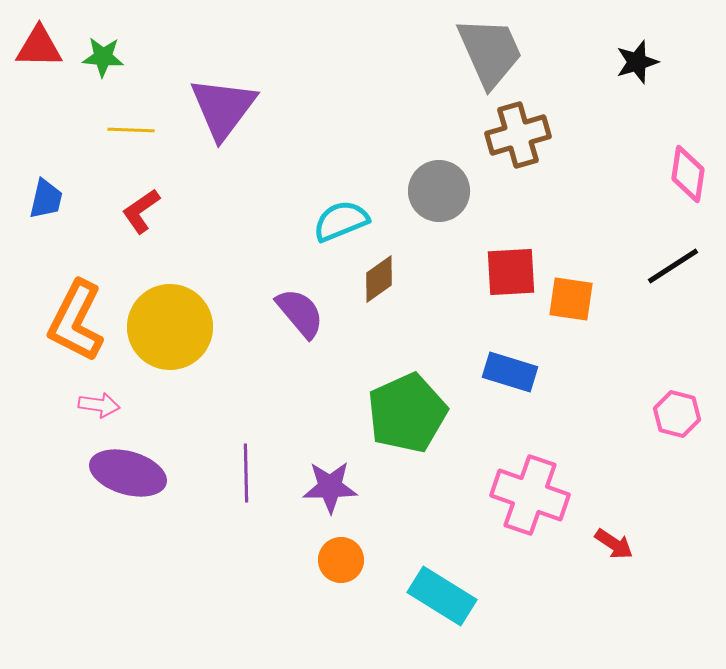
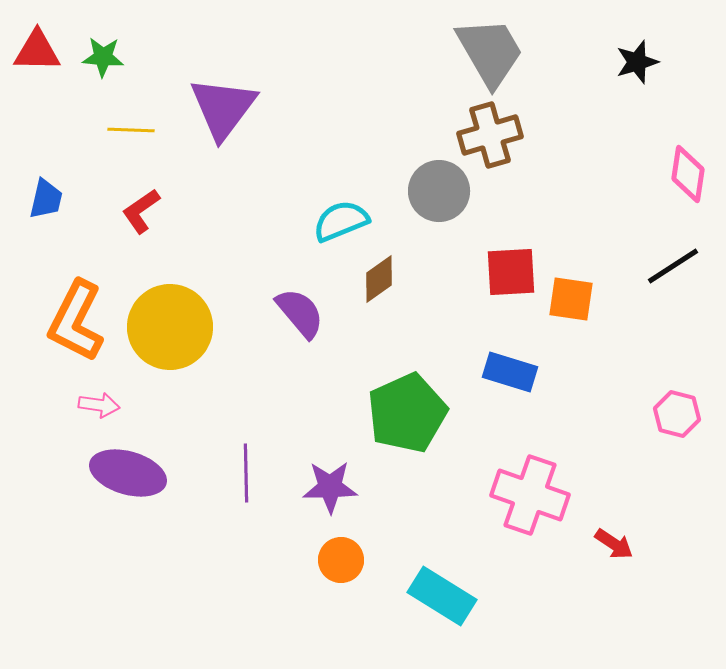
red triangle: moved 2 px left, 4 px down
gray trapezoid: rotated 6 degrees counterclockwise
brown cross: moved 28 px left
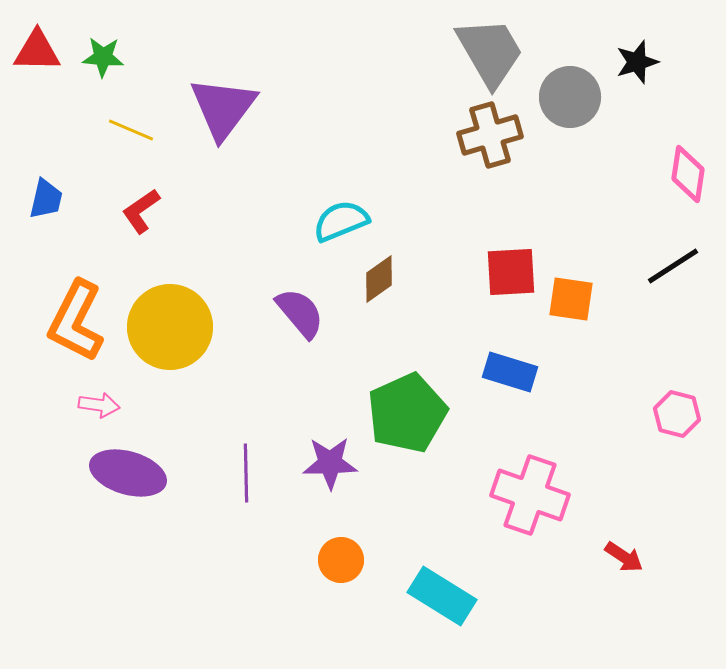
yellow line: rotated 21 degrees clockwise
gray circle: moved 131 px right, 94 px up
purple star: moved 24 px up
red arrow: moved 10 px right, 13 px down
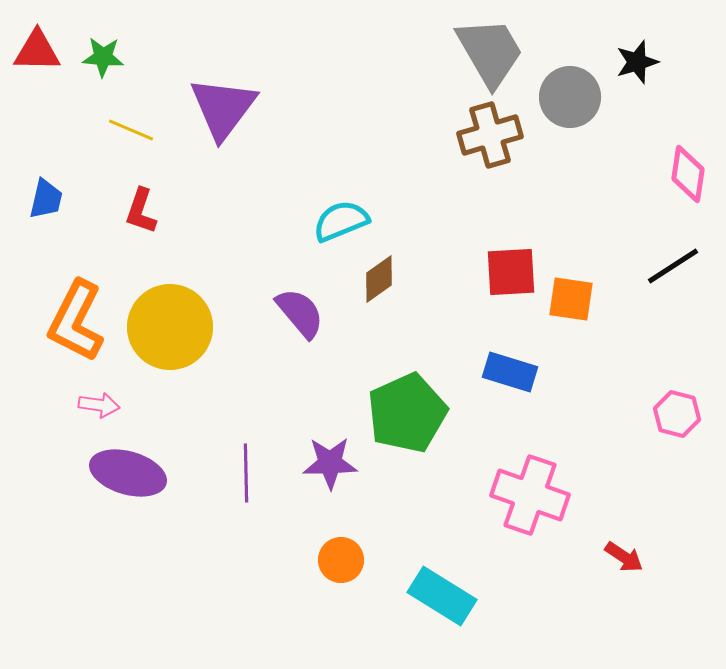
red L-shape: rotated 36 degrees counterclockwise
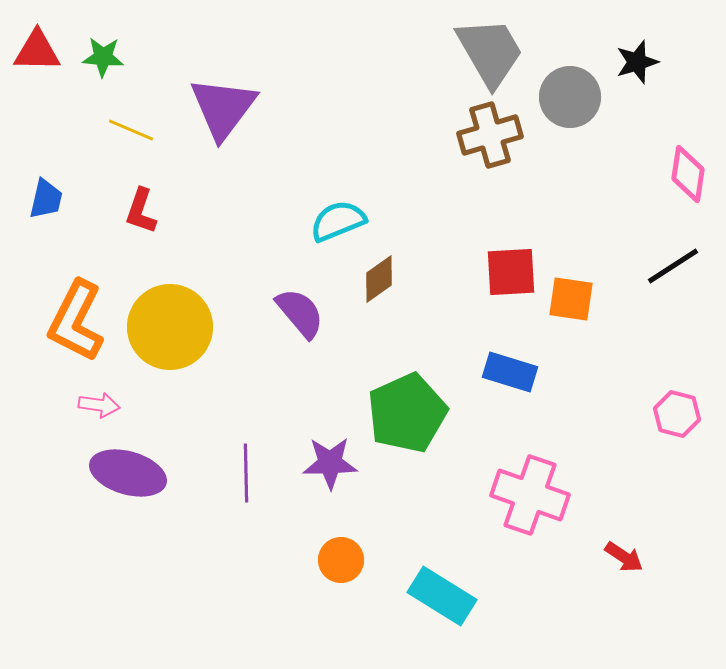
cyan semicircle: moved 3 px left
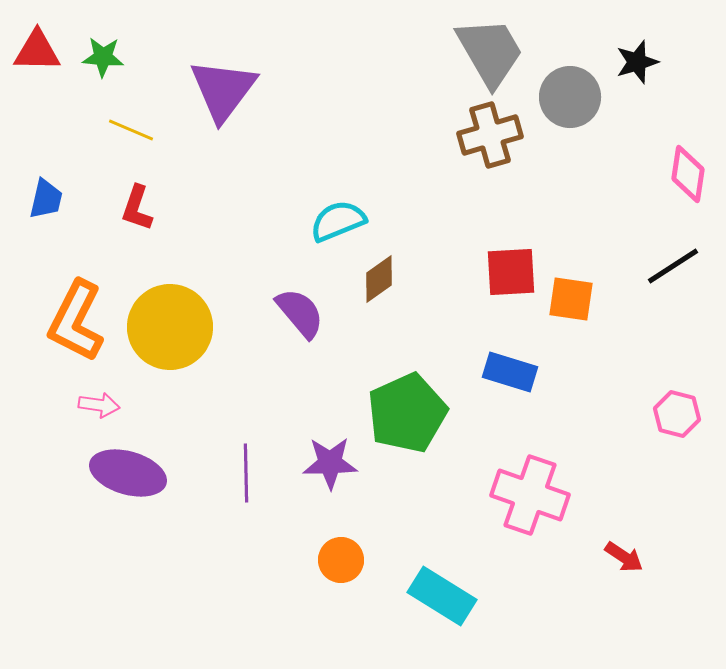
purple triangle: moved 18 px up
red L-shape: moved 4 px left, 3 px up
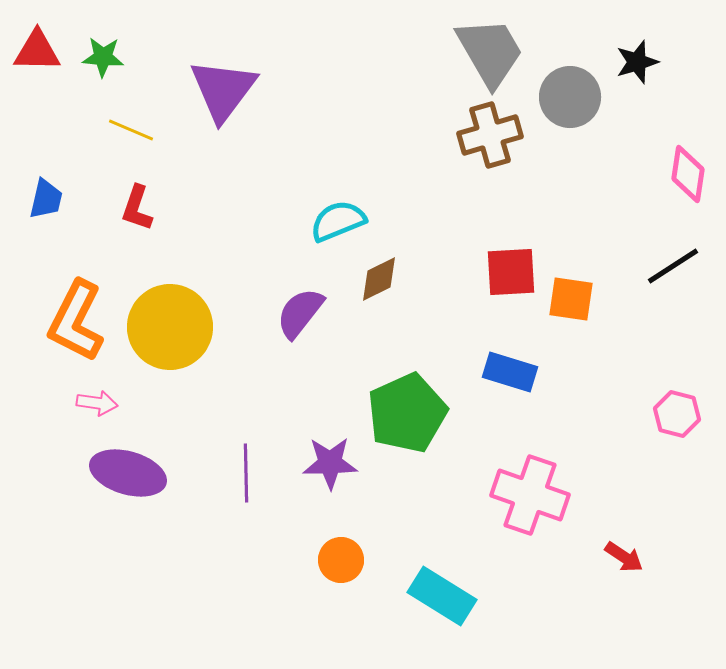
brown diamond: rotated 9 degrees clockwise
purple semicircle: rotated 102 degrees counterclockwise
pink arrow: moved 2 px left, 2 px up
